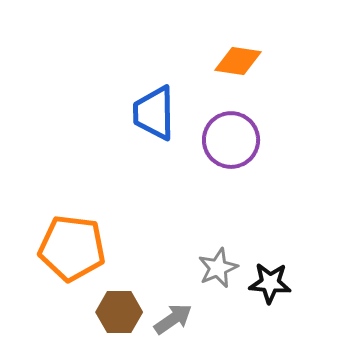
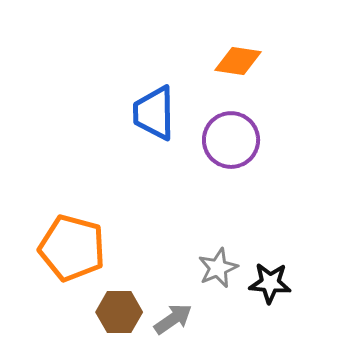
orange pentagon: rotated 8 degrees clockwise
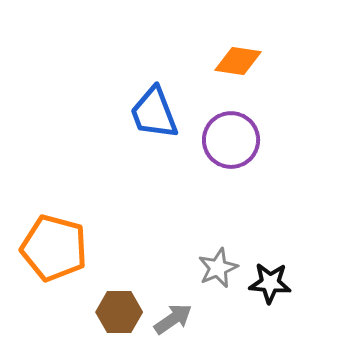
blue trapezoid: rotated 20 degrees counterclockwise
orange pentagon: moved 18 px left
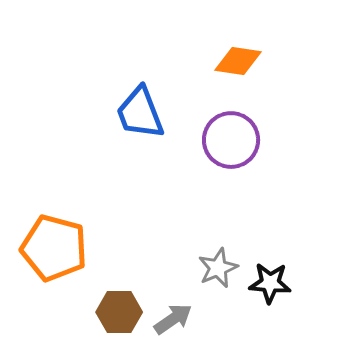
blue trapezoid: moved 14 px left
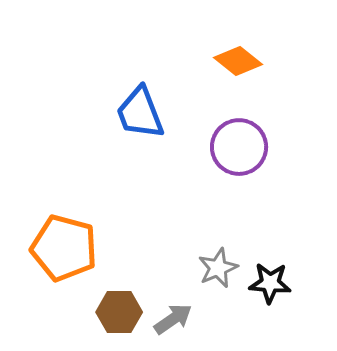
orange diamond: rotated 30 degrees clockwise
purple circle: moved 8 px right, 7 px down
orange pentagon: moved 10 px right
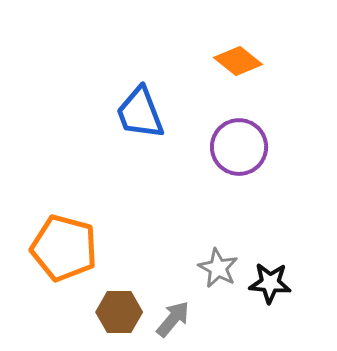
gray star: rotated 21 degrees counterclockwise
gray arrow: rotated 15 degrees counterclockwise
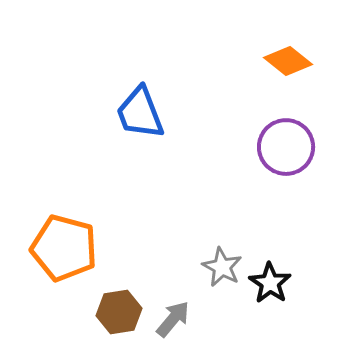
orange diamond: moved 50 px right
purple circle: moved 47 px right
gray star: moved 4 px right, 1 px up
black star: rotated 30 degrees clockwise
brown hexagon: rotated 9 degrees counterclockwise
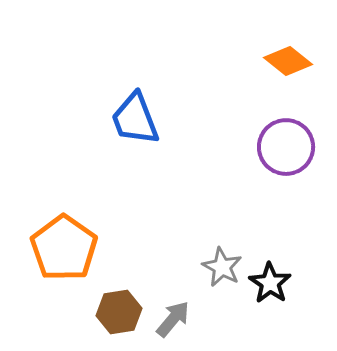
blue trapezoid: moved 5 px left, 6 px down
orange pentagon: rotated 20 degrees clockwise
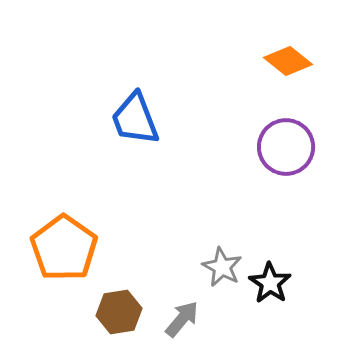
gray arrow: moved 9 px right
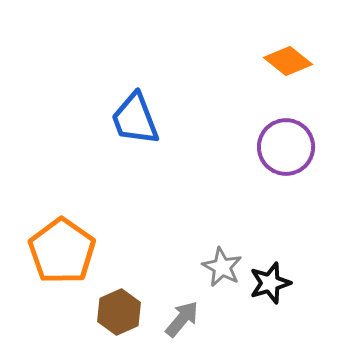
orange pentagon: moved 2 px left, 3 px down
black star: rotated 21 degrees clockwise
brown hexagon: rotated 15 degrees counterclockwise
